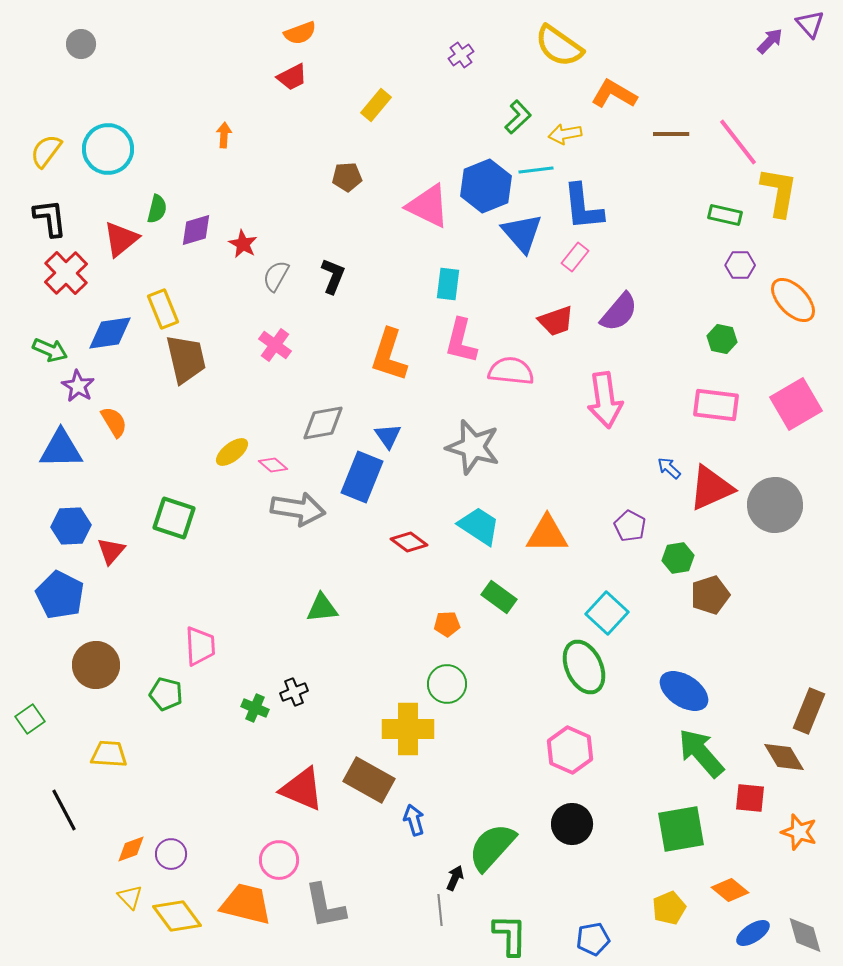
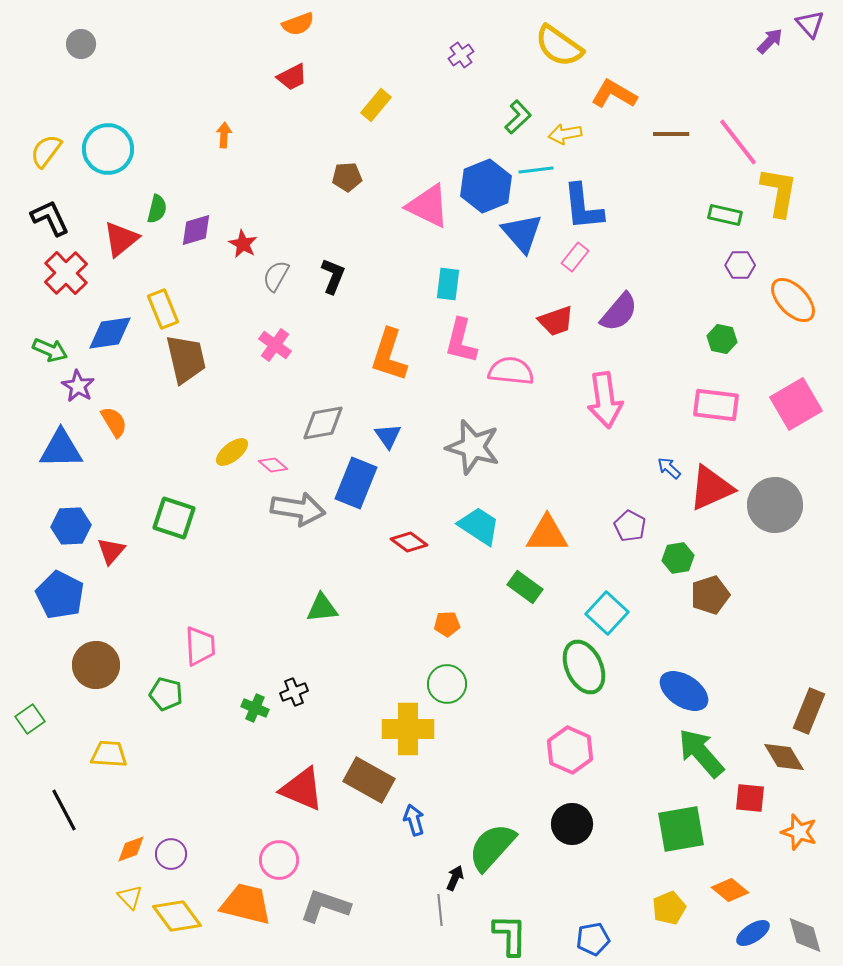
orange semicircle at (300, 33): moved 2 px left, 9 px up
black L-shape at (50, 218): rotated 18 degrees counterclockwise
blue rectangle at (362, 477): moved 6 px left, 6 px down
green rectangle at (499, 597): moved 26 px right, 10 px up
gray L-shape at (325, 906): rotated 120 degrees clockwise
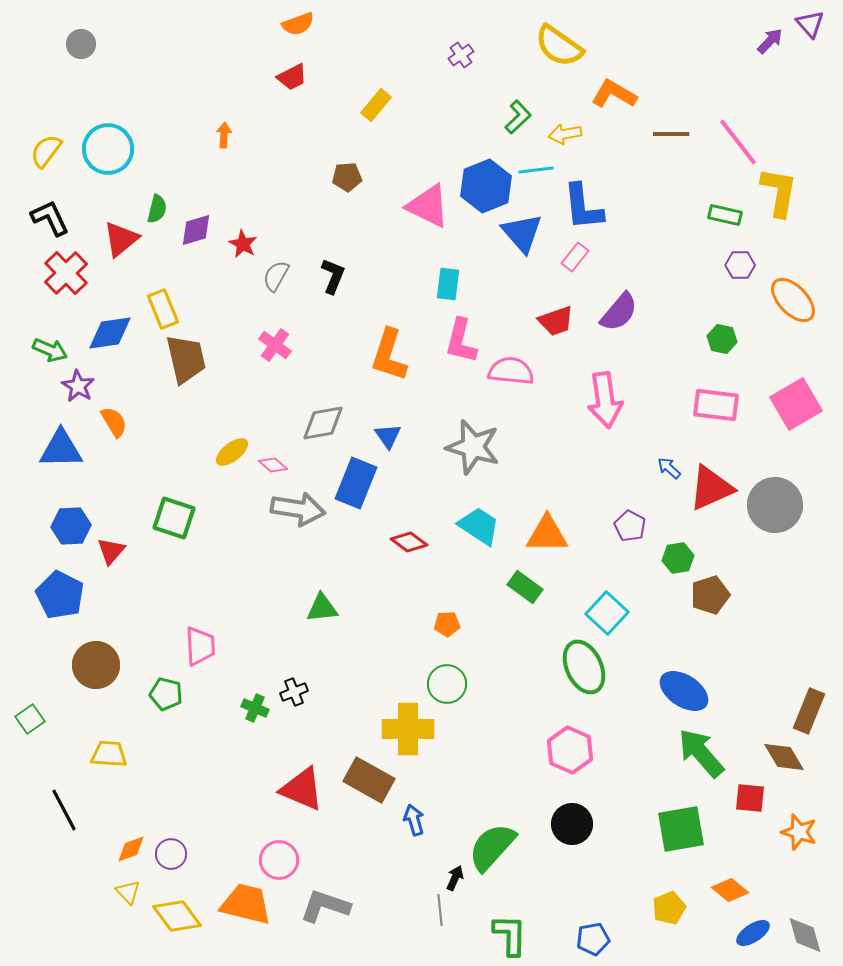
yellow triangle at (130, 897): moved 2 px left, 5 px up
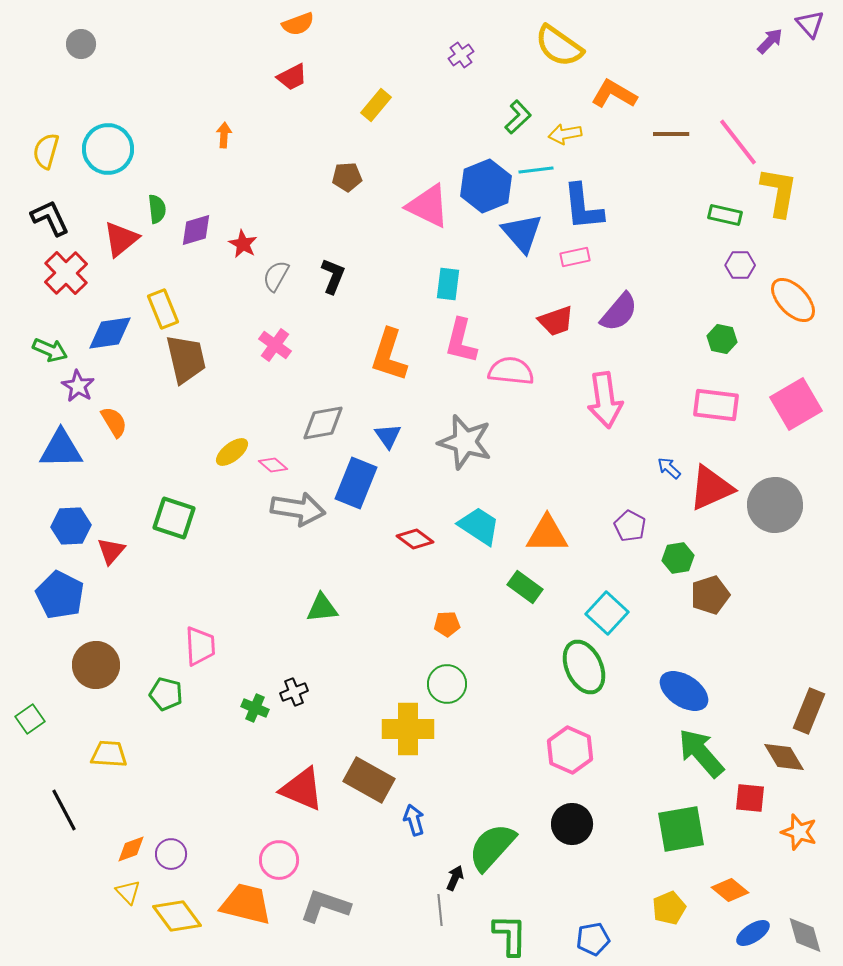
yellow semicircle at (46, 151): rotated 21 degrees counterclockwise
green semicircle at (157, 209): rotated 20 degrees counterclockwise
pink rectangle at (575, 257): rotated 40 degrees clockwise
gray star at (473, 447): moved 8 px left, 5 px up
red diamond at (409, 542): moved 6 px right, 3 px up
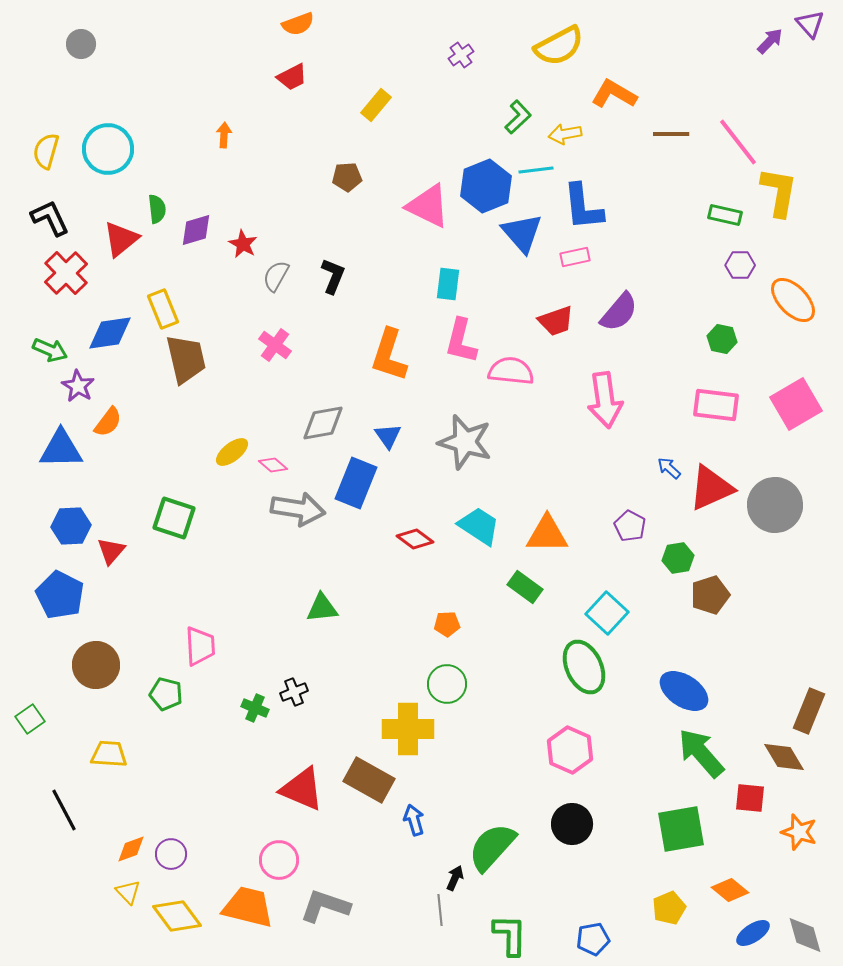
yellow semicircle at (559, 46): rotated 63 degrees counterclockwise
orange semicircle at (114, 422): moved 6 px left; rotated 68 degrees clockwise
orange trapezoid at (246, 904): moved 2 px right, 3 px down
